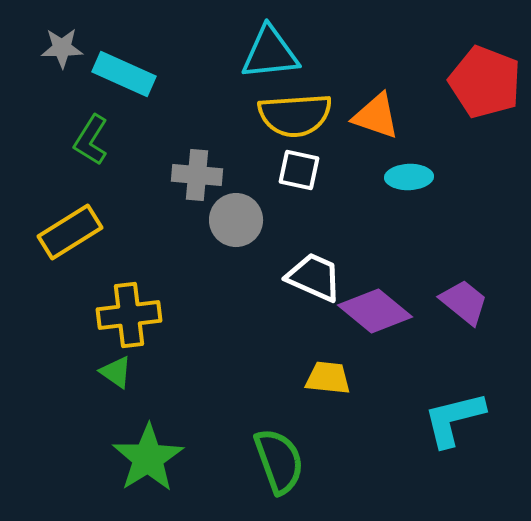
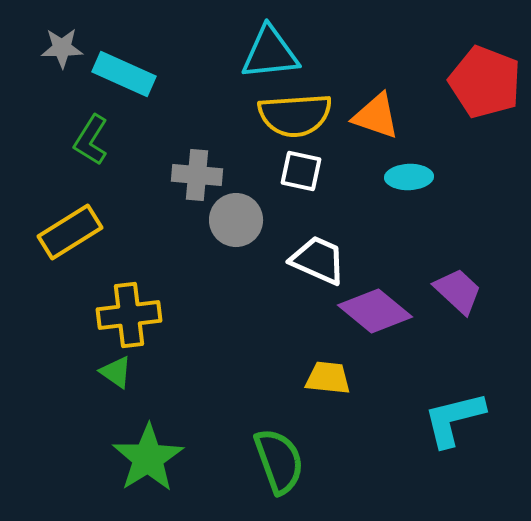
white square: moved 2 px right, 1 px down
white trapezoid: moved 4 px right, 17 px up
purple trapezoid: moved 6 px left, 11 px up; rotated 4 degrees clockwise
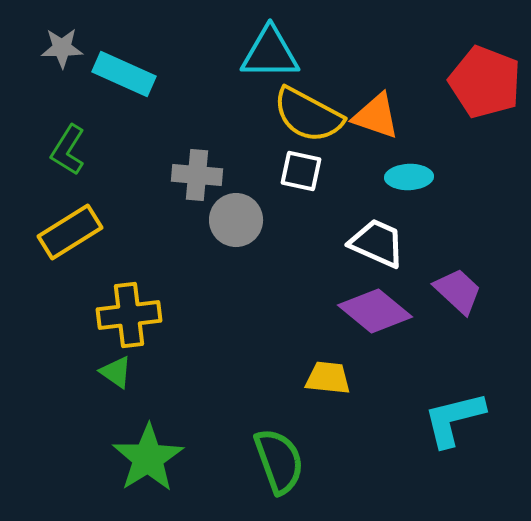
cyan triangle: rotated 6 degrees clockwise
yellow semicircle: moved 13 px right; rotated 32 degrees clockwise
green L-shape: moved 23 px left, 10 px down
white trapezoid: moved 59 px right, 17 px up
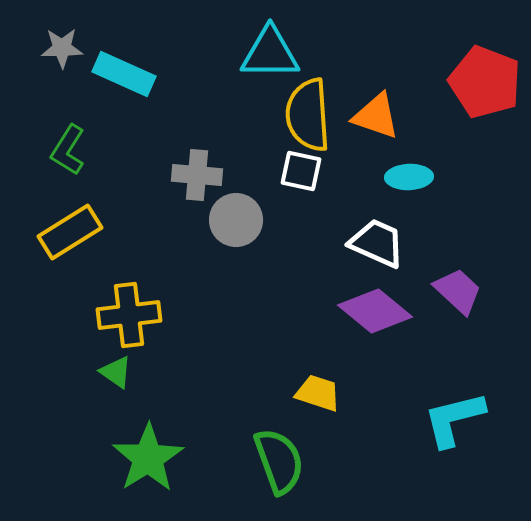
yellow semicircle: rotated 58 degrees clockwise
yellow trapezoid: moved 10 px left, 15 px down; rotated 12 degrees clockwise
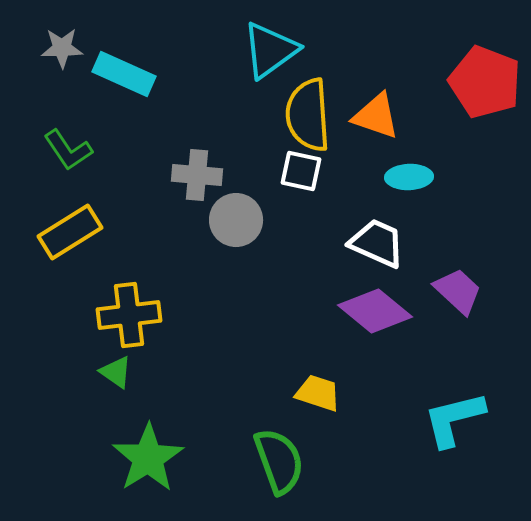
cyan triangle: moved 3 px up; rotated 36 degrees counterclockwise
green L-shape: rotated 66 degrees counterclockwise
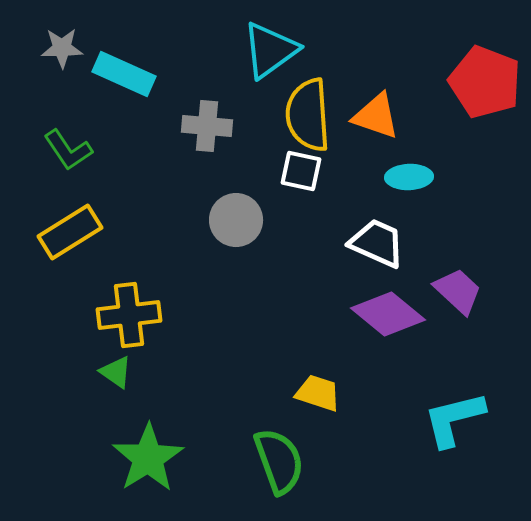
gray cross: moved 10 px right, 49 px up
purple diamond: moved 13 px right, 3 px down
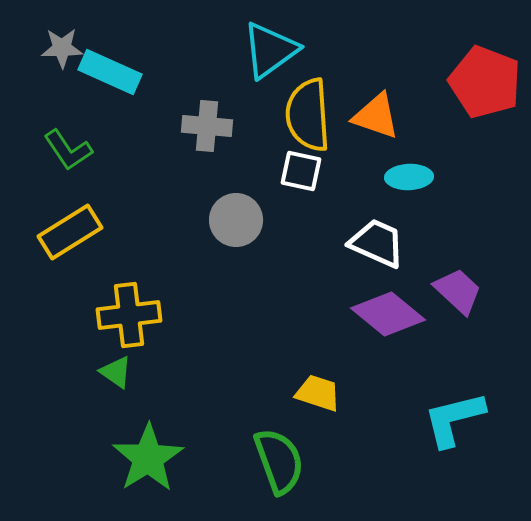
cyan rectangle: moved 14 px left, 2 px up
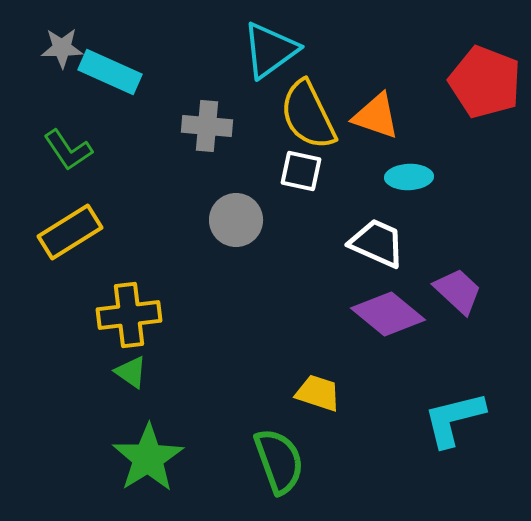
yellow semicircle: rotated 22 degrees counterclockwise
green triangle: moved 15 px right
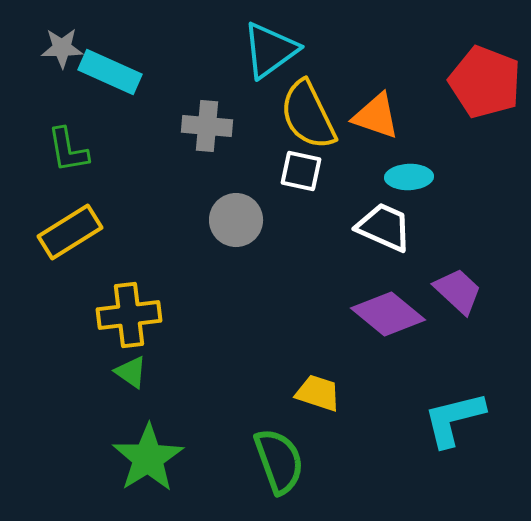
green L-shape: rotated 24 degrees clockwise
white trapezoid: moved 7 px right, 16 px up
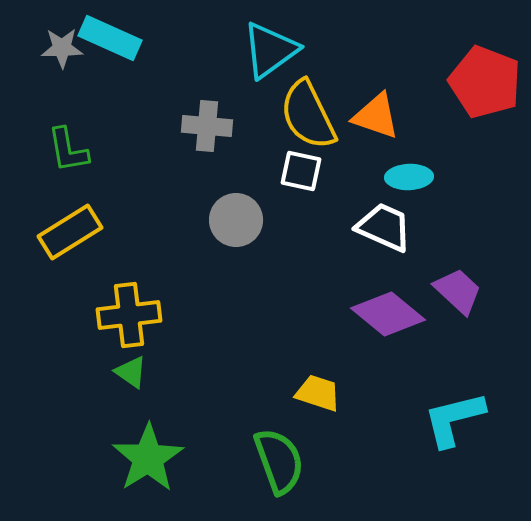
cyan rectangle: moved 34 px up
